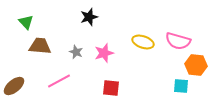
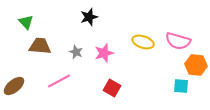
red square: moved 1 px right; rotated 24 degrees clockwise
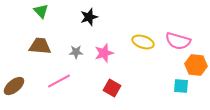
green triangle: moved 15 px right, 11 px up
gray star: rotated 24 degrees counterclockwise
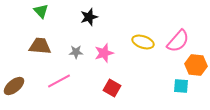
pink semicircle: rotated 65 degrees counterclockwise
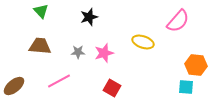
pink semicircle: moved 20 px up
gray star: moved 2 px right
cyan square: moved 5 px right, 1 px down
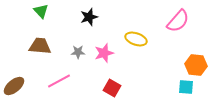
yellow ellipse: moved 7 px left, 3 px up
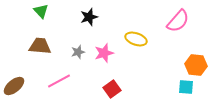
gray star: rotated 16 degrees counterclockwise
red square: moved 1 px down; rotated 24 degrees clockwise
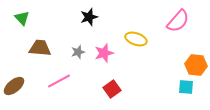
green triangle: moved 19 px left, 7 px down
brown trapezoid: moved 2 px down
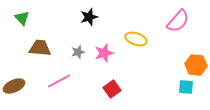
brown ellipse: rotated 15 degrees clockwise
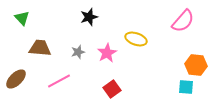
pink semicircle: moved 5 px right
pink star: moved 3 px right; rotated 12 degrees counterclockwise
brown ellipse: moved 2 px right, 7 px up; rotated 20 degrees counterclockwise
